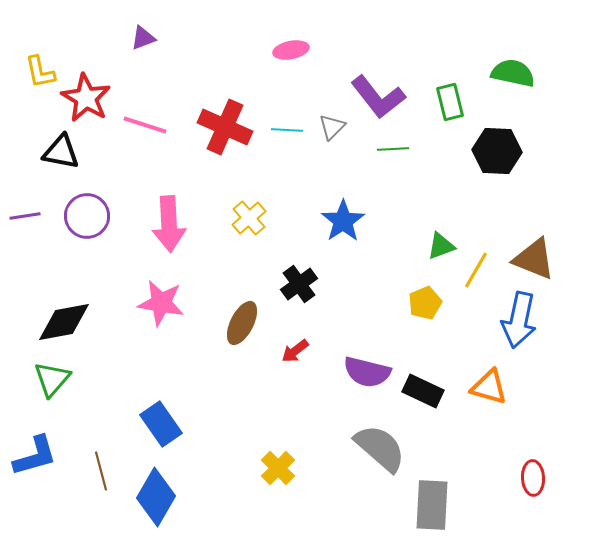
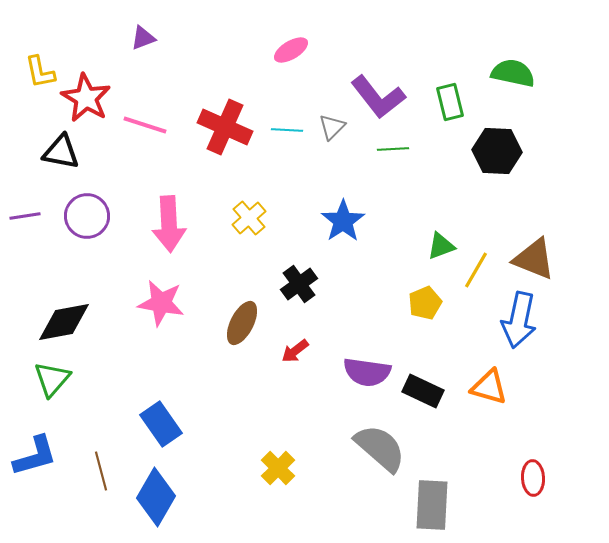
pink ellipse at (291, 50): rotated 20 degrees counterclockwise
purple semicircle at (367, 372): rotated 6 degrees counterclockwise
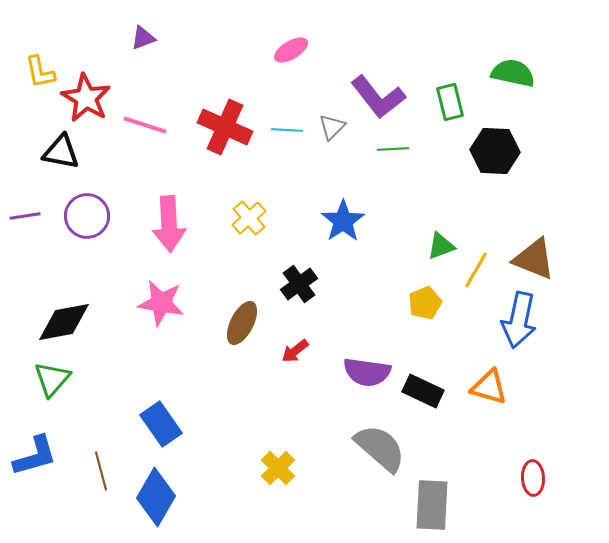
black hexagon at (497, 151): moved 2 px left
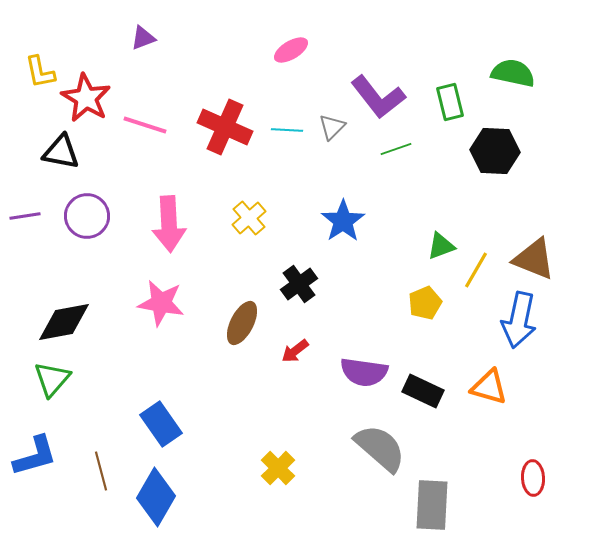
green line at (393, 149): moved 3 px right; rotated 16 degrees counterclockwise
purple semicircle at (367, 372): moved 3 px left
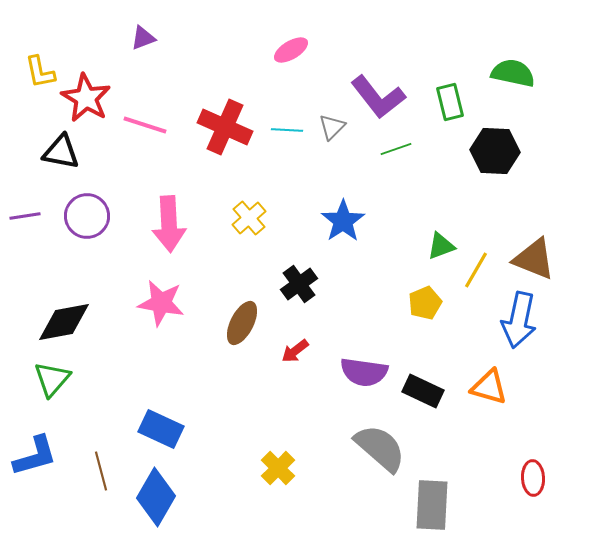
blue rectangle at (161, 424): moved 5 px down; rotated 30 degrees counterclockwise
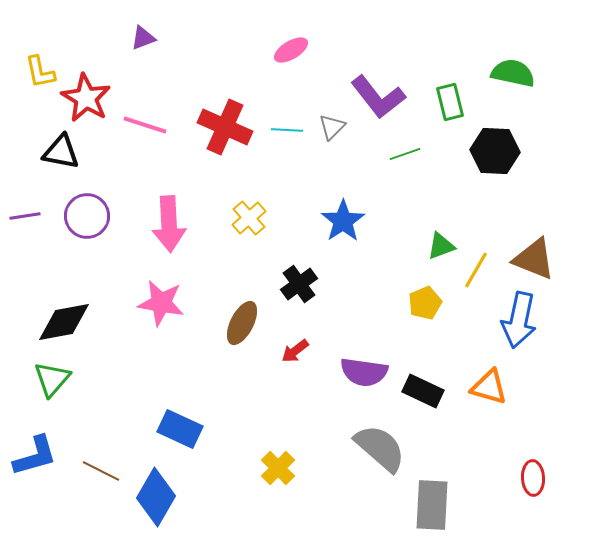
green line at (396, 149): moved 9 px right, 5 px down
blue rectangle at (161, 429): moved 19 px right
brown line at (101, 471): rotated 48 degrees counterclockwise
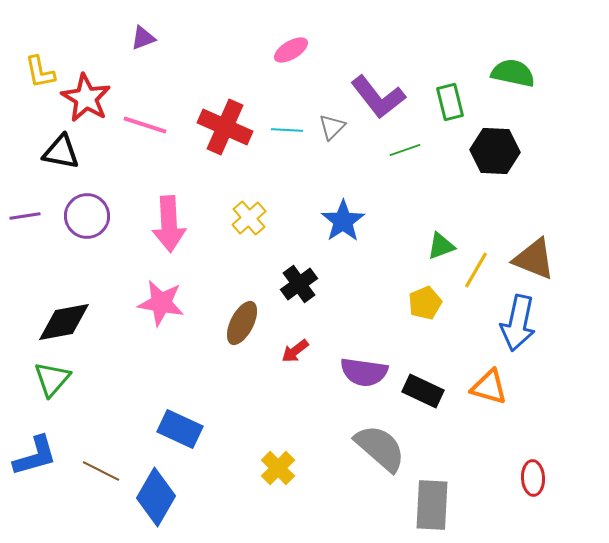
green line at (405, 154): moved 4 px up
blue arrow at (519, 320): moved 1 px left, 3 px down
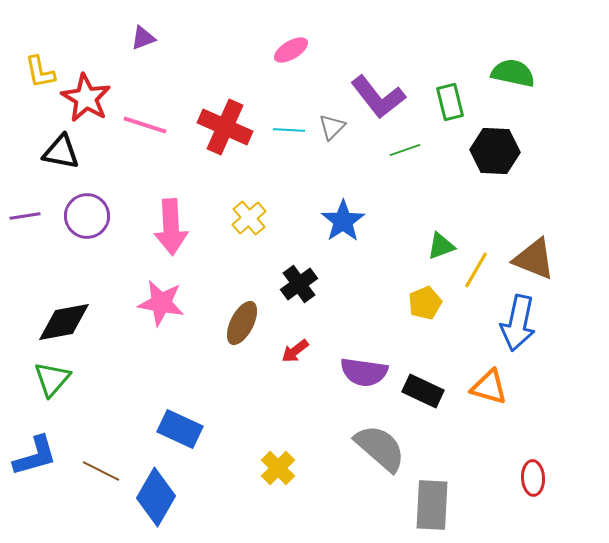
cyan line at (287, 130): moved 2 px right
pink arrow at (169, 224): moved 2 px right, 3 px down
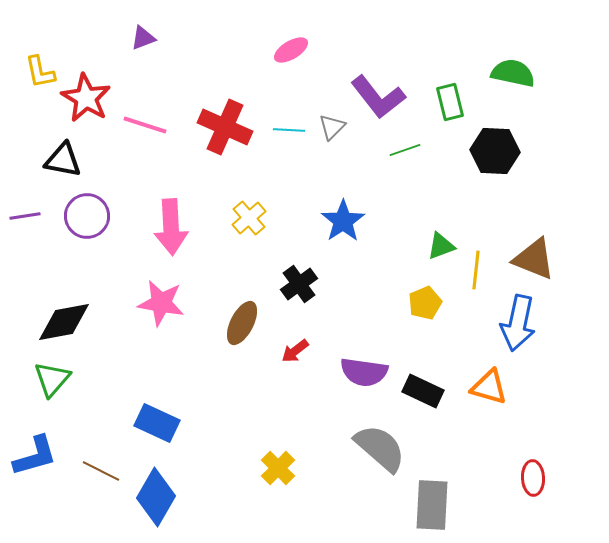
black triangle at (61, 152): moved 2 px right, 8 px down
yellow line at (476, 270): rotated 24 degrees counterclockwise
blue rectangle at (180, 429): moved 23 px left, 6 px up
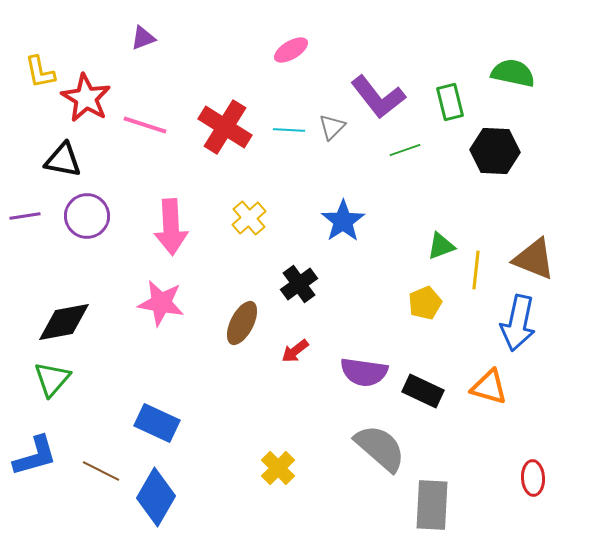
red cross at (225, 127): rotated 8 degrees clockwise
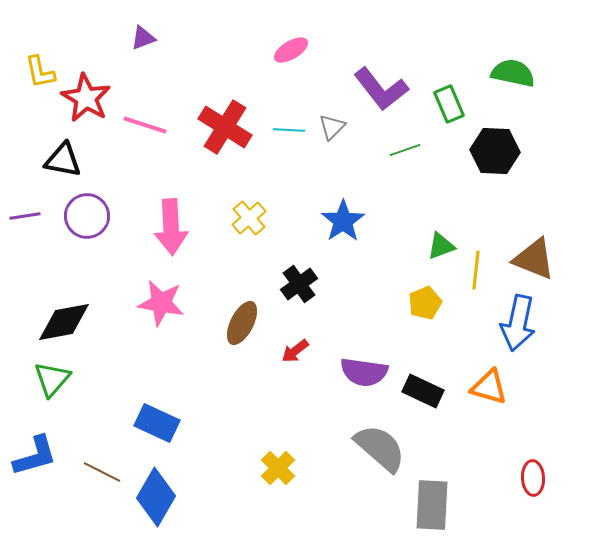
purple L-shape at (378, 97): moved 3 px right, 8 px up
green rectangle at (450, 102): moved 1 px left, 2 px down; rotated 9 degrees counterclockwise
brown line at (101, 471): moved 1 px right, 1 px down
